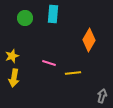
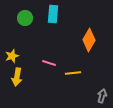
yellow arrow: moved 3 px right, 1 px up
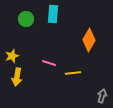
green circle: moved 1 px right, 1 px down
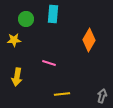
yellow star: moved 2 px right, 16 px up; rotated 16 degrees clockwise
yellow line: moved 11 px left, 21 px down
